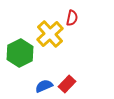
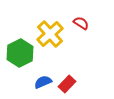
red semicircle: moved 9 px right, 5 px down; rotated 70 degrees counterclockwise
blue semicircle: moved 1 px left, 4 px up
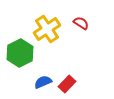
yellow cross: moved 3 px left, 5 px up; rotated 8 degrees clockwise
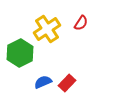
red semicircle: rotated 91 degrees clockwise
red rectangle: moved 1 px up
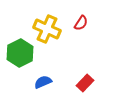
yellow cross: rotated 32 degrees counterclockwise
red rectangle: moved 18 px right
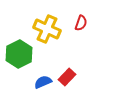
red semicircle: rotated 14 degrees counterclockwise
green hexagon: moved 1 px left, 1 px down
red rectangle: moved 18 px left, 6 px up
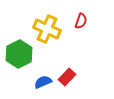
red semicircle: moved 2 px up
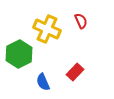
red semicircle: rotated 42 degrees counterclockwise
red rectangle: moved 8 px right, 5 px up
blue semicircle: rotated 90 degrees counterclockwise
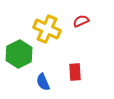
red semicircle: rotated 91 degrees counterclockwise
red rectangle: rotated 48 degrees counterclockwise
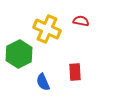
red semicircle: rotated 35 degrees clockwise
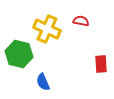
green hexagon: rotated 20 degrees counterclockwise
red rectangle: moved 26 px right, 8 px up
